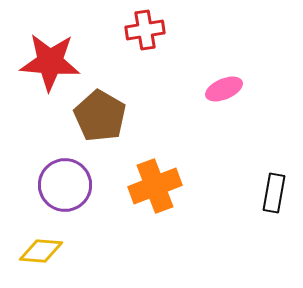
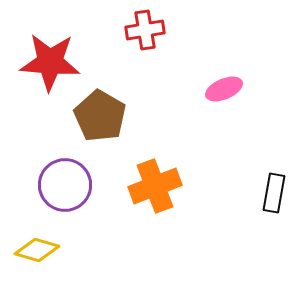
yellow diamond: moved 4 px left, 1 px up; rotated 12 degrees clockwise
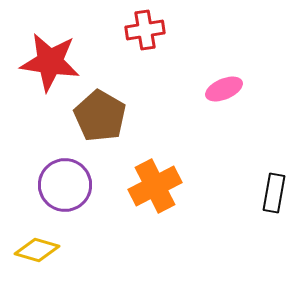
red star: rotated 4 degrees clockwise
orange cross: rotated 6 degrees counterclockwise
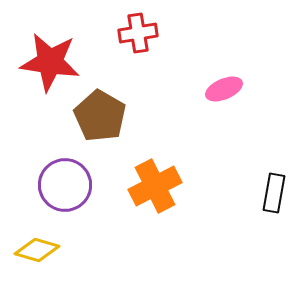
red cross: moved 7 px left, 3 px down
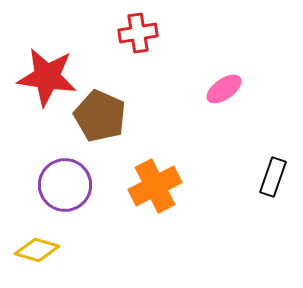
red star: moved 3 px left, 15 px down
pink ellipse: rotated 12 degrees counterclockwise
brown pentagon: rotated 6 degrees counterclockwise
black rectangle: moved 1 px left, 16 px up; rotated 9 degrees clockwise
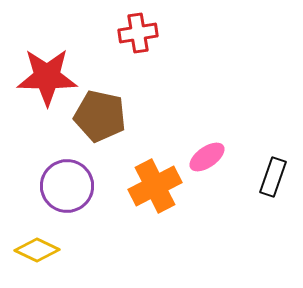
red star: rotated 8 degrees counterclockwise
pink ellipse: moved 17 px left, 68 px down
brown pentagon: rotated 12 degrees counterclockwise
purple circle: moved 2 px right, 1 px down
yellow diamond: rotated 9 degrees clockwise
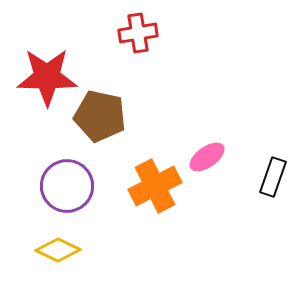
yellow diamond: moved 21 px right
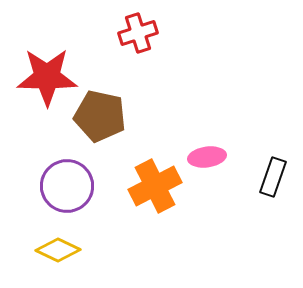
red cross: rotated 9 degrees counterclockwise
pink ellipse: rotated 27 degrees clockwise
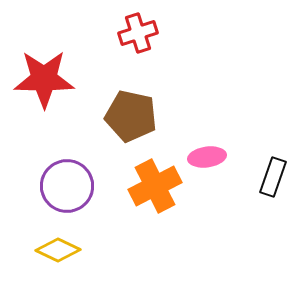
red star: moved 3 px left, 2 px down
brown pentagon: moved 31 px right
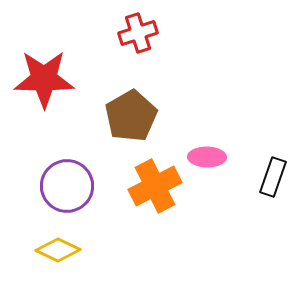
brown pentagon: rotated 30 degrees clockwise
pink ellipse: rotated 9 degrees clockwise
